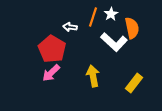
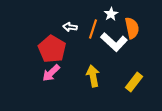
orange line: moved 12 px down
yellow rectangle: moved 1 px up
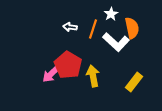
white L-shape: moved 2 px right
red pentagon: moved 16 px right, 16 px down
pink arrow: moved 1 px down
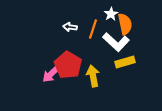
orange semicircle: moved 7 px left, 4 px up
yellow rectangle: moved 9 px left, 20 px up; rotated 36 degrees clockwise
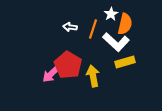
orange semicircle: rotated 25 degrees clockwise
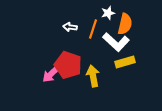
white star: moved 3 px left, 1 px up; rotated 16 degrees clockwise
red pentagon: rotated 12 degrees counterclockwise
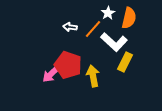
white star: rotated 16 degrees counterclockwise
orange semicircle: moved 4 px right, 6 px up
orange line: rotated 24 degrees clockwise
white L-shape: moved 2 px left
yellow rectangle: rotated 48 degrees counterclockwise
